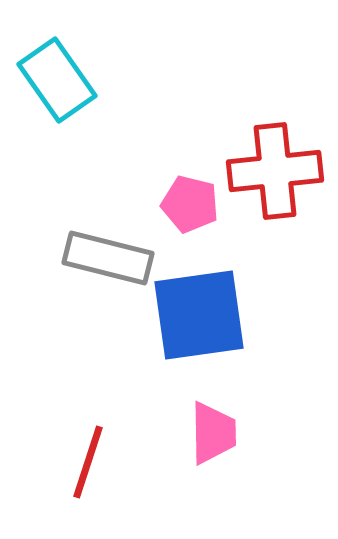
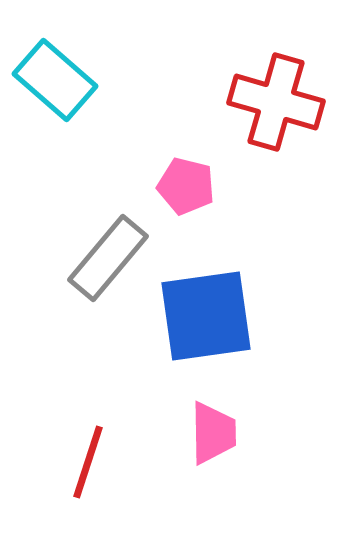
cyan rectangle: moved 2 px left; rotated 14 degrees counterclockwise
red cross: moved 1 px right, 69 px up; rotated 22 degrees clockwise
pink pentagon: moved 4 px left, 18 px up
gray rectangle: rotated 64 degrees counterclockwise
blue square: moved 7 px right, 1 px down
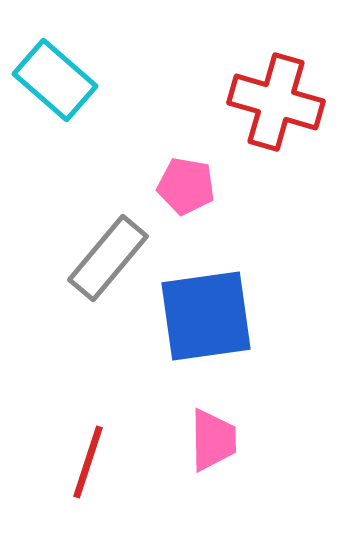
pink pentagon: rotated 4 degrees counterclockwise
pink trapezoid: moved 7 px down
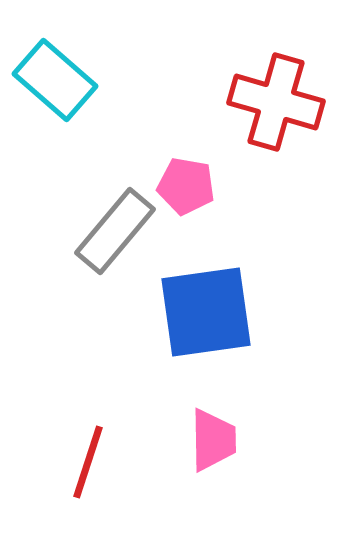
gray rectangle: moved 7 px right, 27 px up
blue square: moved 4 px up
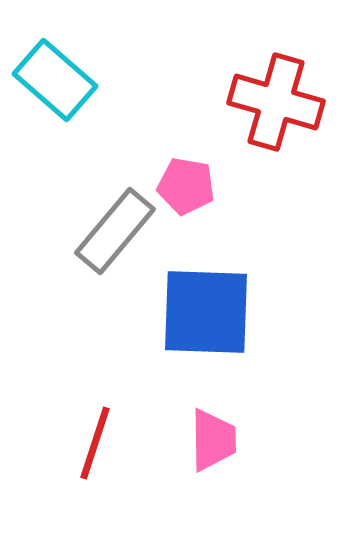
blue square: rotated 10 degrees clockwise
red line: moved 7 px right, 19 px up
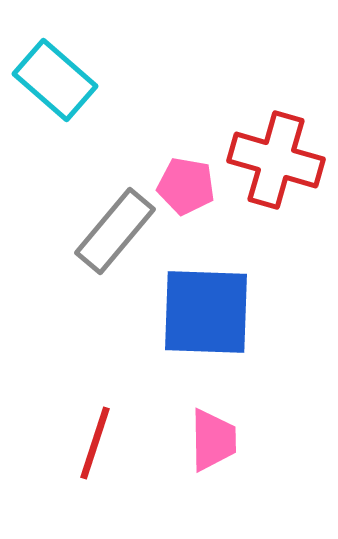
red cross: moved 58 px down
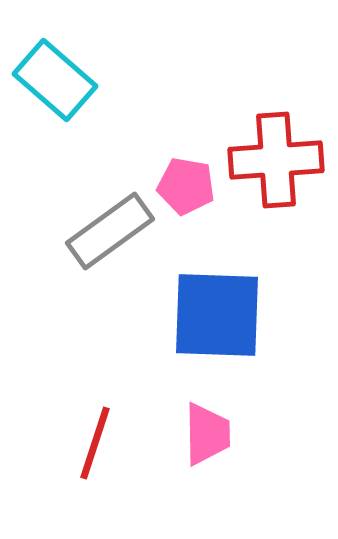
red cross: rotated 20 degrees counterclockwise
gray rectangle: moved 5 px left; rotated 14 degrees clockwise
blue square: moved 11 px right, 3 px down
pink trapezoid: moved 6 px left, 6 px up
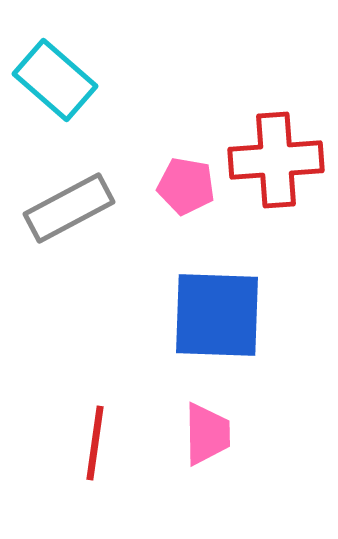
gray rectangle: moved 41 px left, 23 px up; rotated 8 degrees clockwise
red line: rotated 10 degrees counterclockwise
